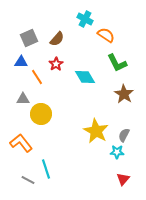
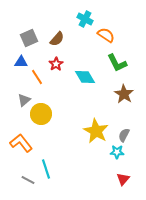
gray triangle: moved 1 px right, 1 px down; rotated 40 degrees counterclockwise
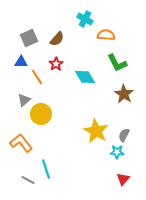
orange semicircle: rotated 30 degrees counterclockwise
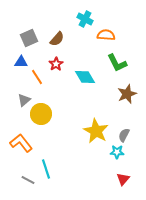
brown star: moved 3 px right; rotated 18 degrees clockwise
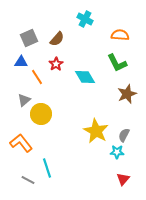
orange semicircle: moved 14 px right
cyan line: moved 1 px right, 1 px up
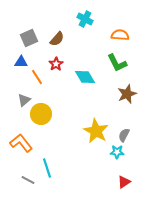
red triangle: moved 1 px right, 3 px down; rotated 16 degrees clockwise
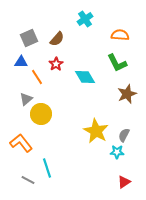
cyan cross: rotated 28 degrees clockwise
gray triangle: moved 2 px right, 1 px up
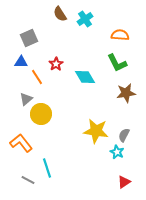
brown semicircle: moved 3 px right, 25 px up; rotated 105 degrees clockwise
brown star: moved 1 px left, 1 px up; rotated 12 degrees clockwise
yellow star: rotated 20 degrees counterclockwise
cyan star: rotated 24 degrees clockwise
